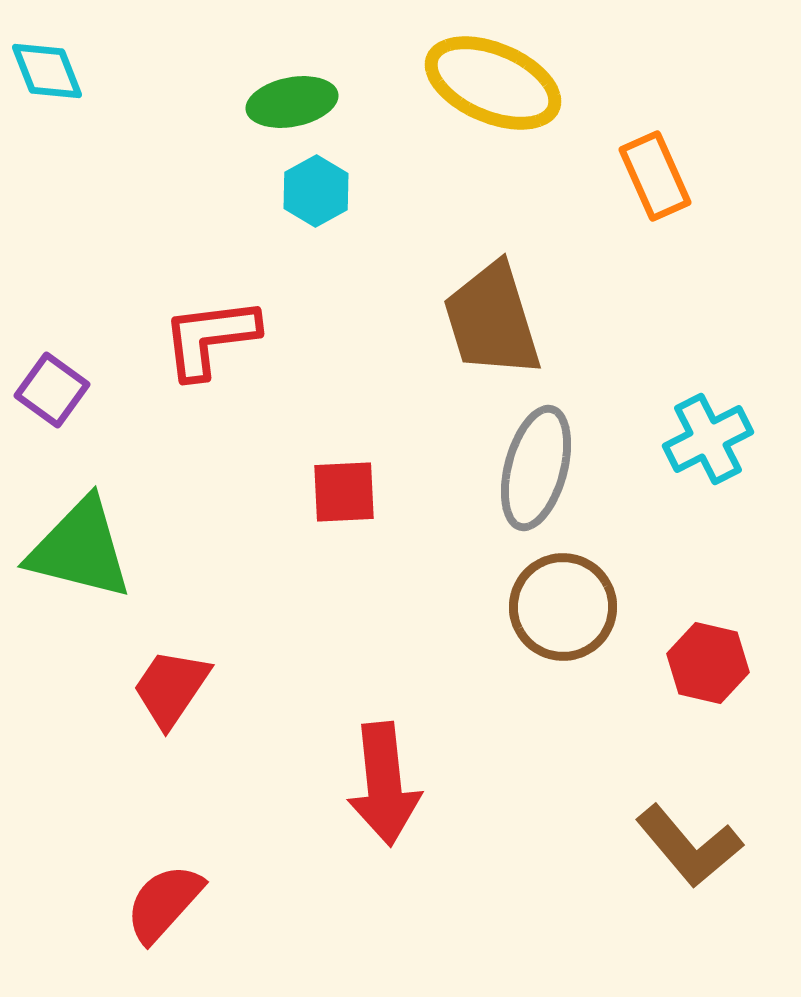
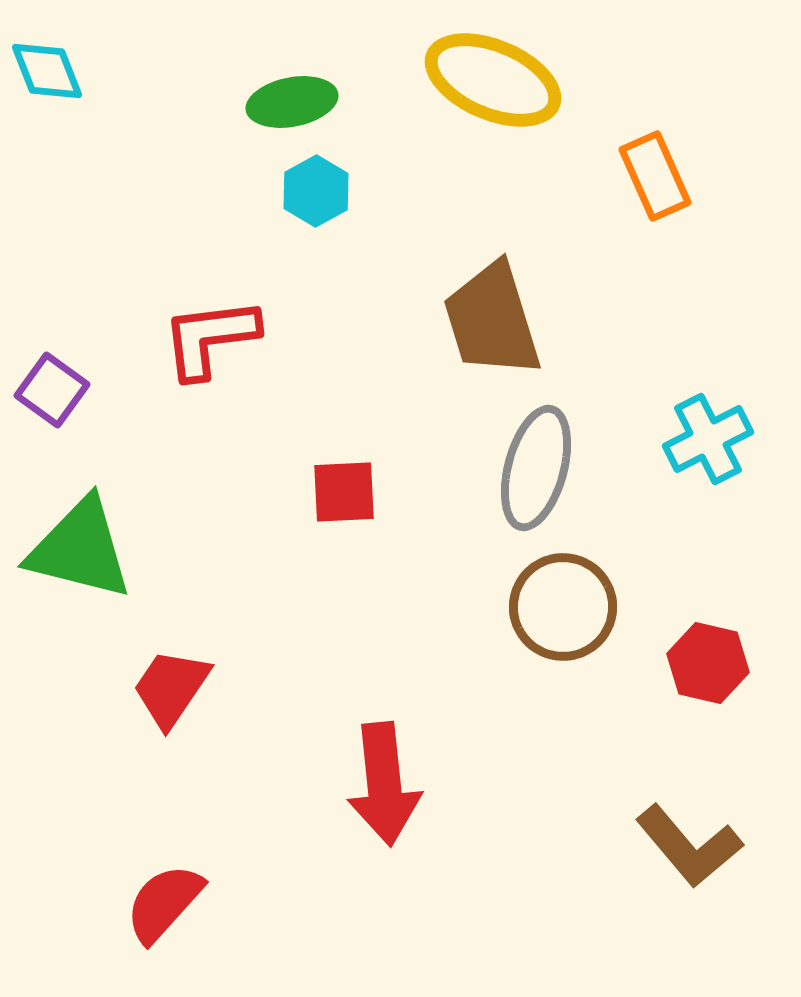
yellow ellipse: moved 3 px up
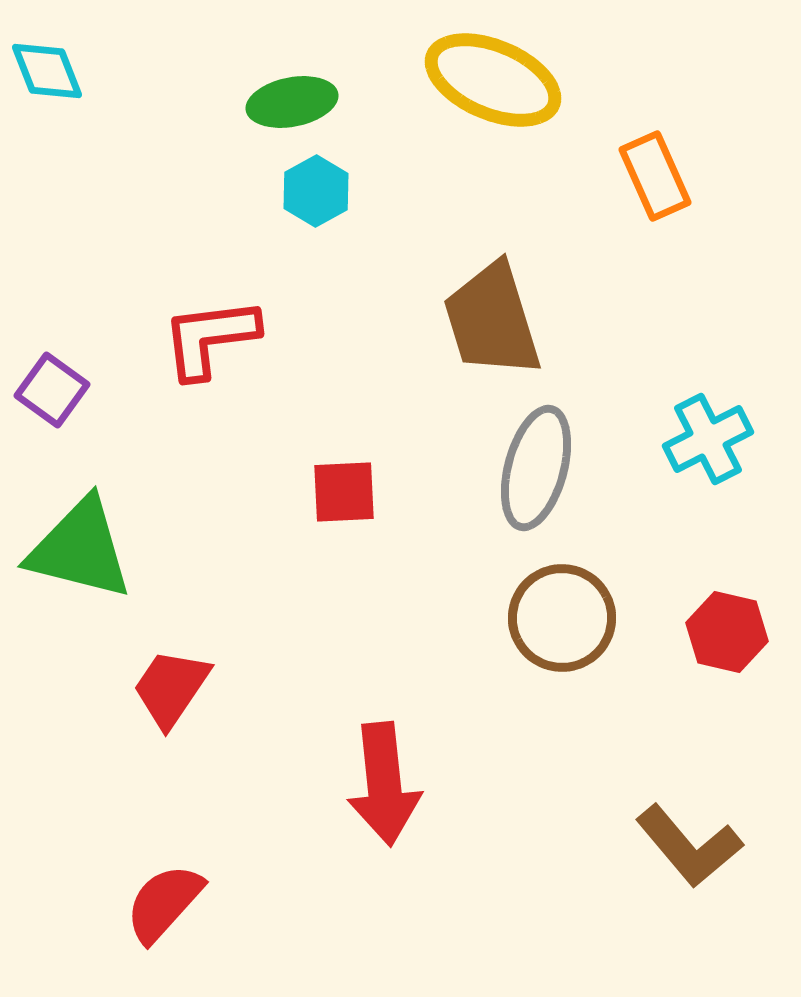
brown circle: moved 1 px left, 11 px down
red hexagon: moved 19 px right, 31 px up
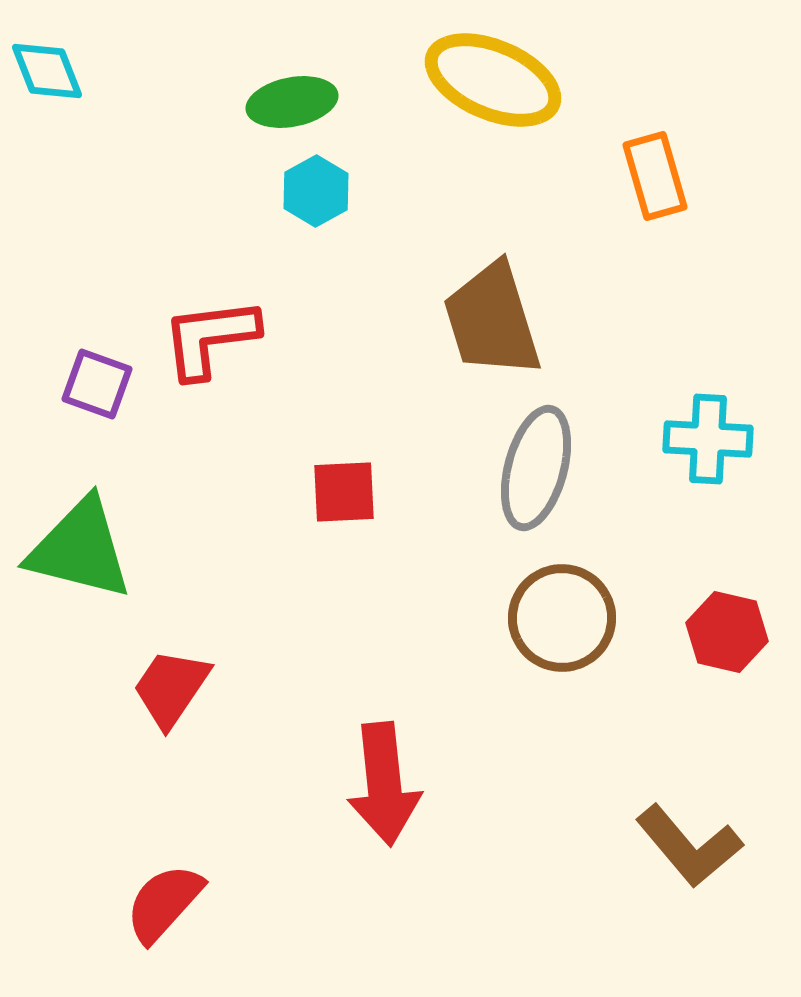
orange rectangle: rotated 8 degrees clockwise
purple square: moved 45 px right, 6 px up; rotated 16 degrees counterclockwise
cyan cross: rotated 30 degrees clockwise
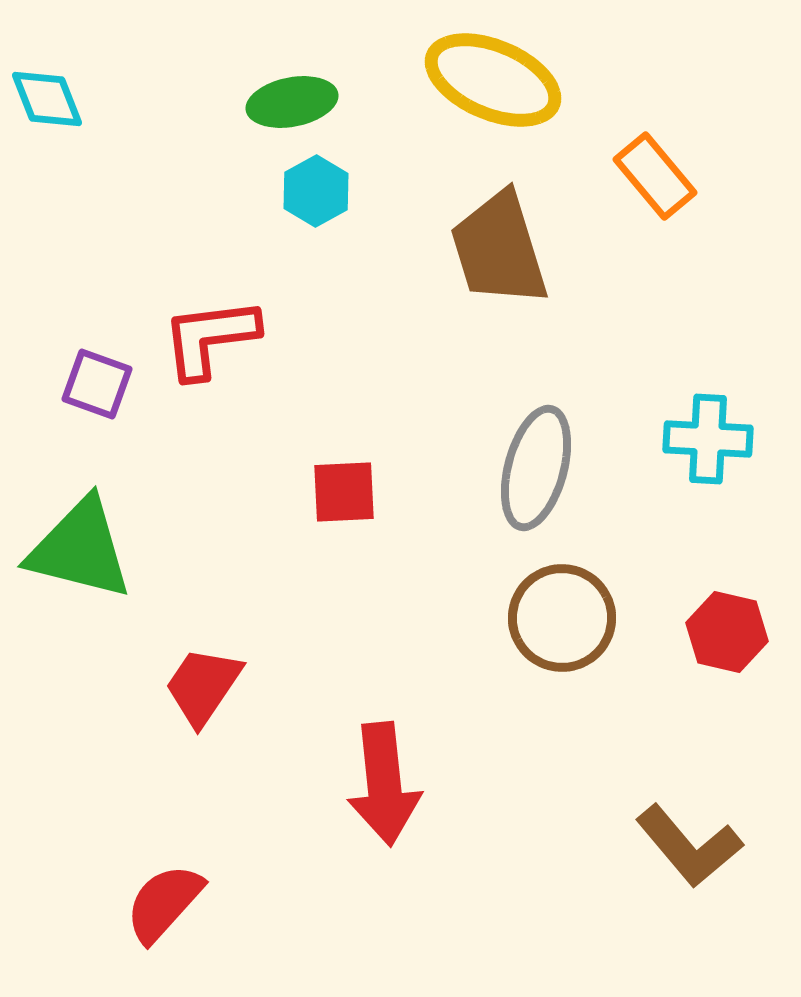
cyan diamond: moved 28 px down
orange rectangle: rotated 24 degrees counterclockwise
brown trapezoid: moved 7 px right, 71 px up
red trapezoid: moved 32 px right, 2 px up
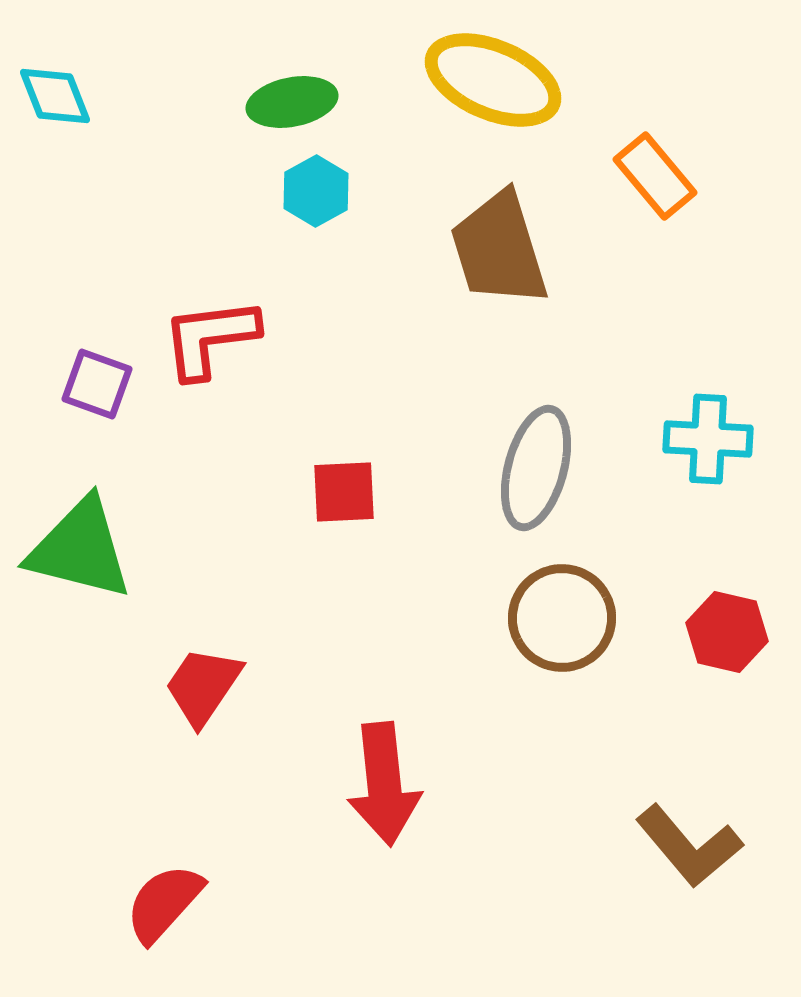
cyan diamond: moved 8 px right, 3 px up
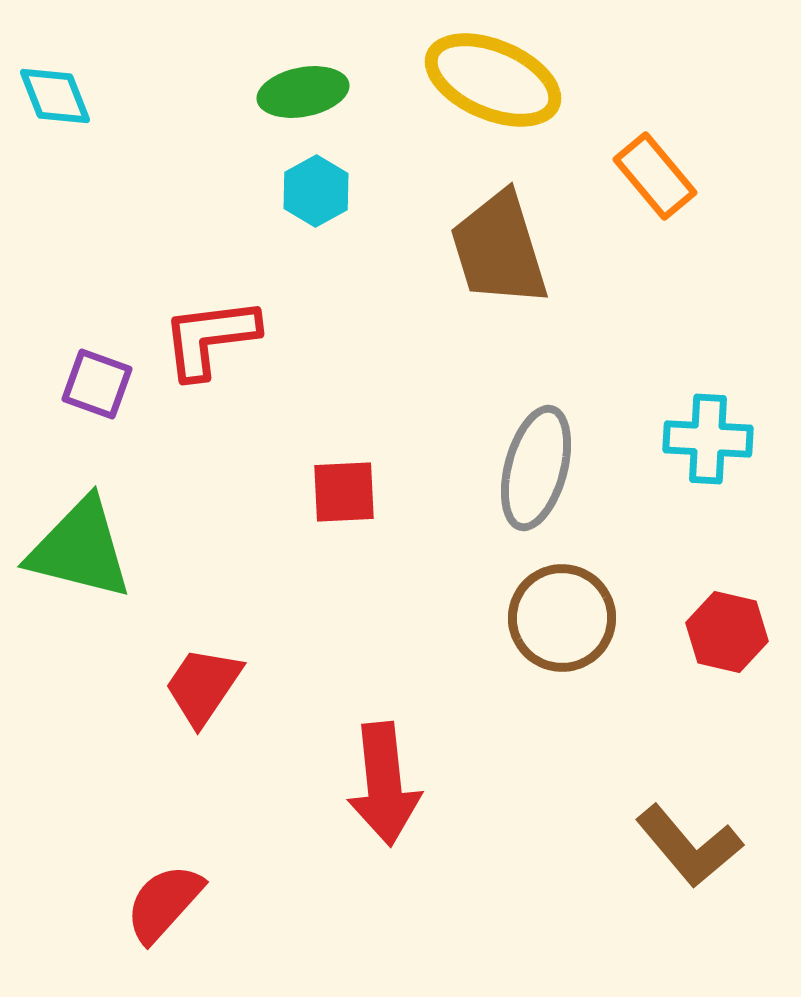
green ellipse: moved 11 px right, 10 px up
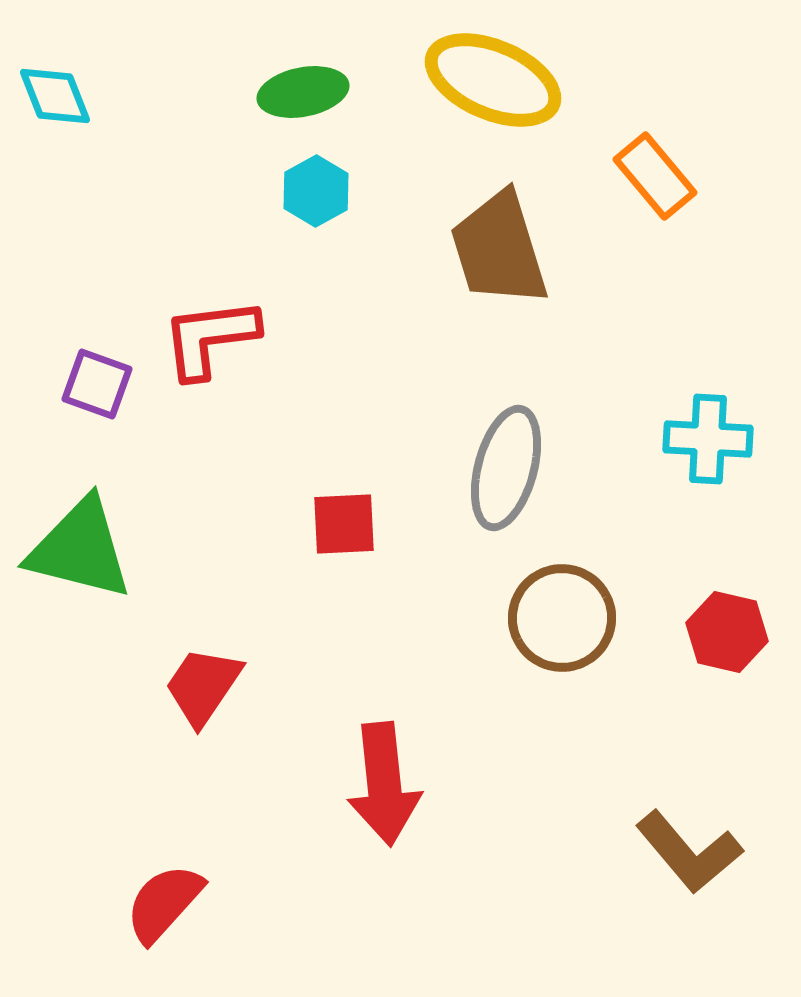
gray ellipse: moved 30 px left
red square: moved 32 px down
brown L-shape: moved 6 px down
